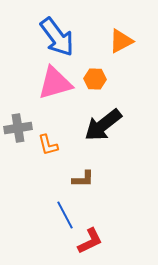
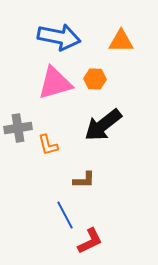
blue arrow: moved 2 px right; rotated 42 degrees counterclockwise
orange triangle: rotated 28 degrees clockwise
brown L-shape: moved 1 px right, 1 px down
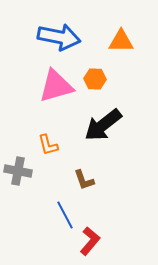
pink triangle: moved 1 px right, 3 px down
gray cross: moved 43 px down; rotated 20 degrees clockwise
brown L-shape: rotated 70 degrees clockwise
red L-shape: rotated 24 degrees counterclockwise
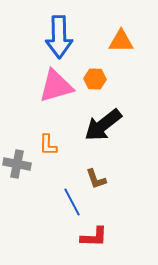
blue arrow: rotated 78 degrees clockwise
orange L-shape: rotated 15 degrees clockwise
gray cross: moved 1 px left, 7 px up
brown L-shape: moved 12 px right, 1 px up
blue line: moved 7 px right, 13 px up
red L-shape: moved 4 px right, 4 px up; rotated 52 degrees clockwise
